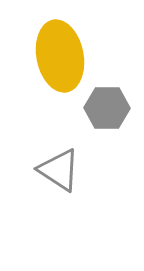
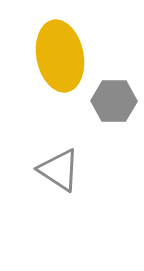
gray hexagon: moved 7 px right, 7 px up
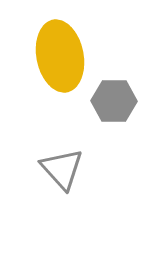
gray triangle: moved 3 px right, 1 px up; rotated 15 degrees clockwise
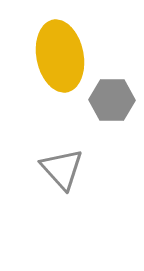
gray hexagon: moved 2 px left, 1 px up
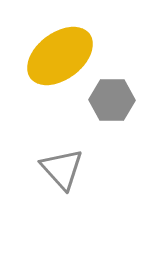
yellow ellipse: rotated 64 degrees clockwise
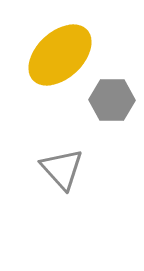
yellow ellipse: moved 1 px up; rotated 6 degrees counterclockwise
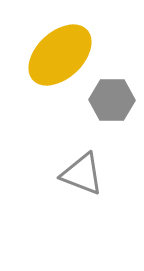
gray triangle: moved 20 px right, 5 px down; rotated 27 degrees counterclockwise
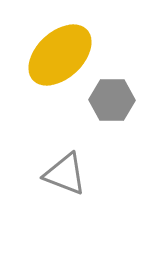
gray triangle: moved 17 px left
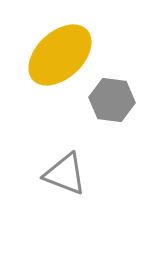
gray hexagon: rotated 6 degrees clockwise
